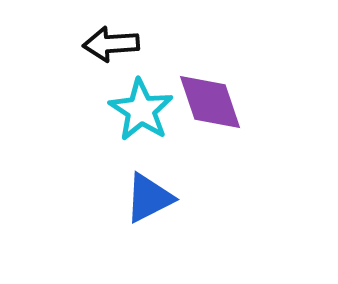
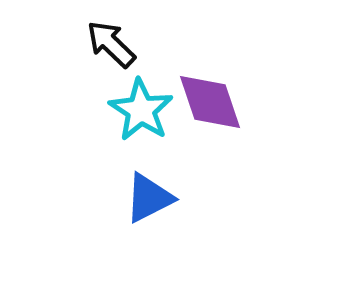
black arrow: rotated 48 degrees clockwise
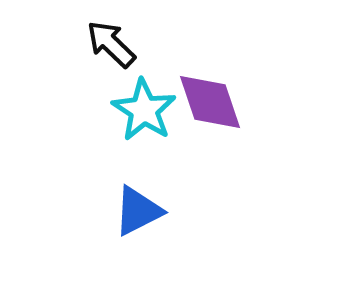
cyan star: moved 3 px right
blue triangle: moved 11 px left, 13 px down
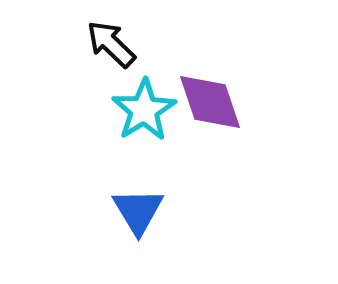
cyan star: rotated 8 degrees clockwise
blue triangle: rotated 34 degrees counterclockwise
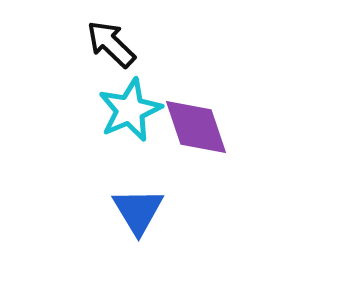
purple diamond: moved 14 px left, 25 px down
cyan star: moved 14 px left; rotated 8 degrees clockwise
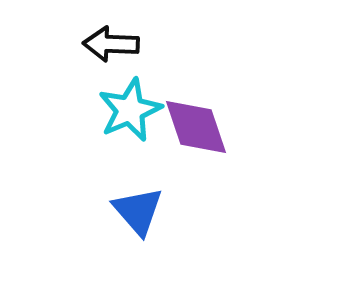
black arrow: rotated 42 degrees counterclockwise
blue triangle: rotated 10 degrees counterclockwise
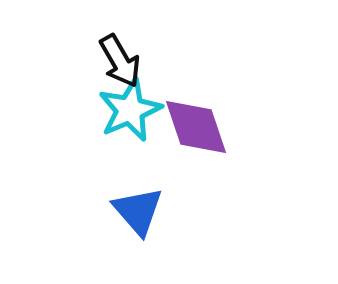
black arrow: moved 9 px right, 17 px down; rotated 122 degrees counterclockwise
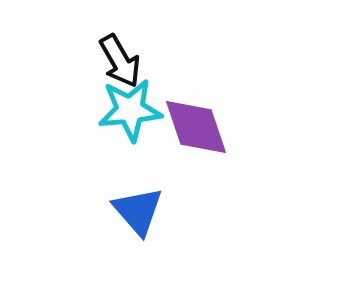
cyan star: rotated 18 degrees clockwise
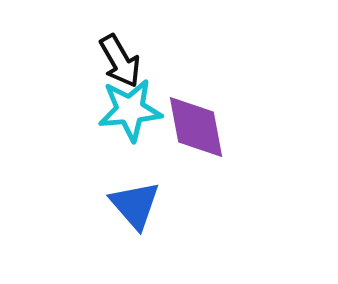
purple diamond: rotated 8 degrees clockwise
blue triangle: moved 3 px left, 6 px up
